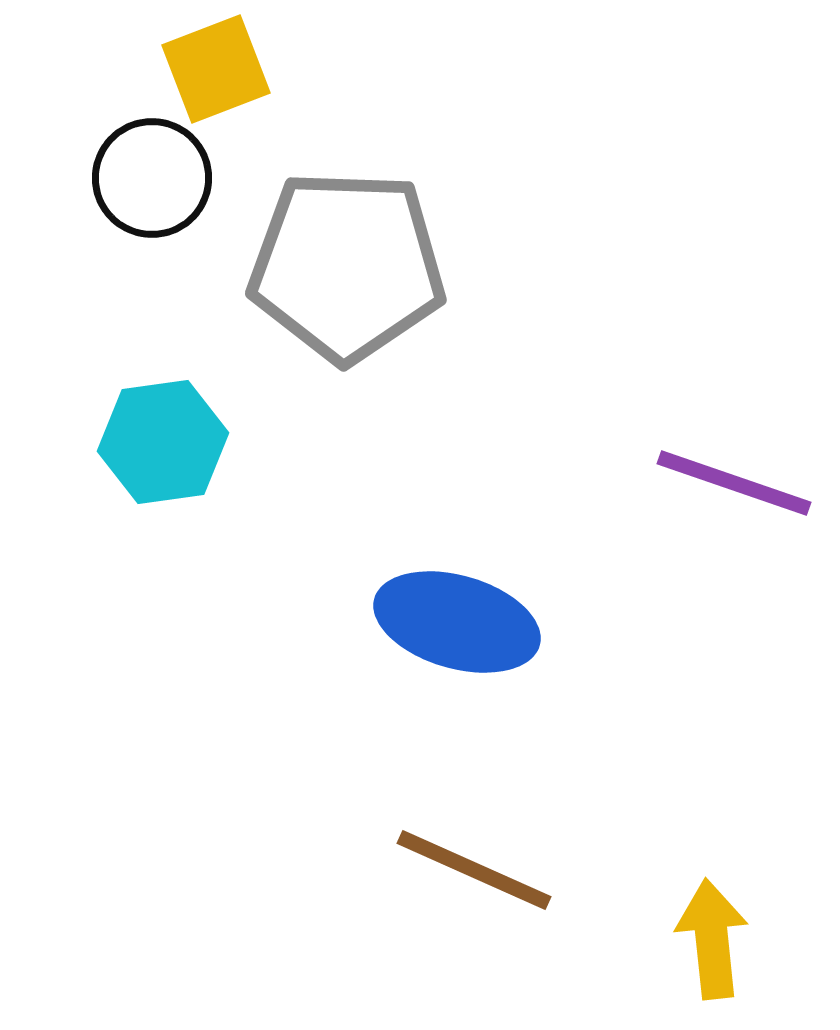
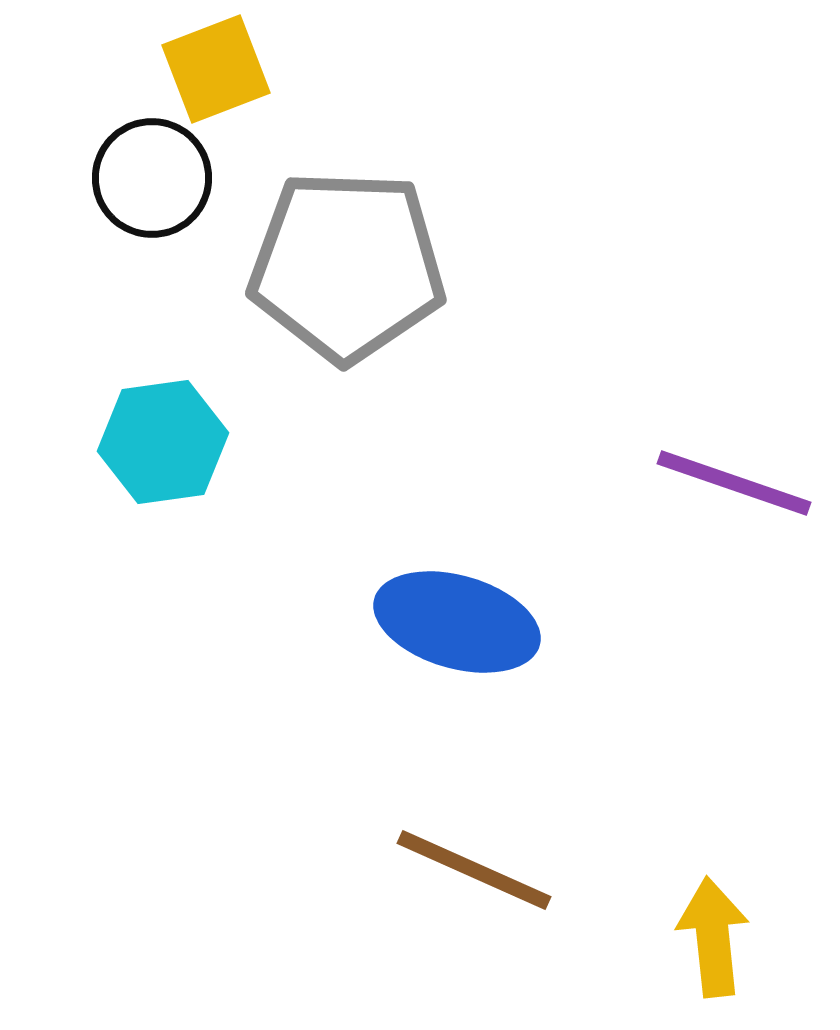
yellow arrow: moved 1 px right, 2 px up
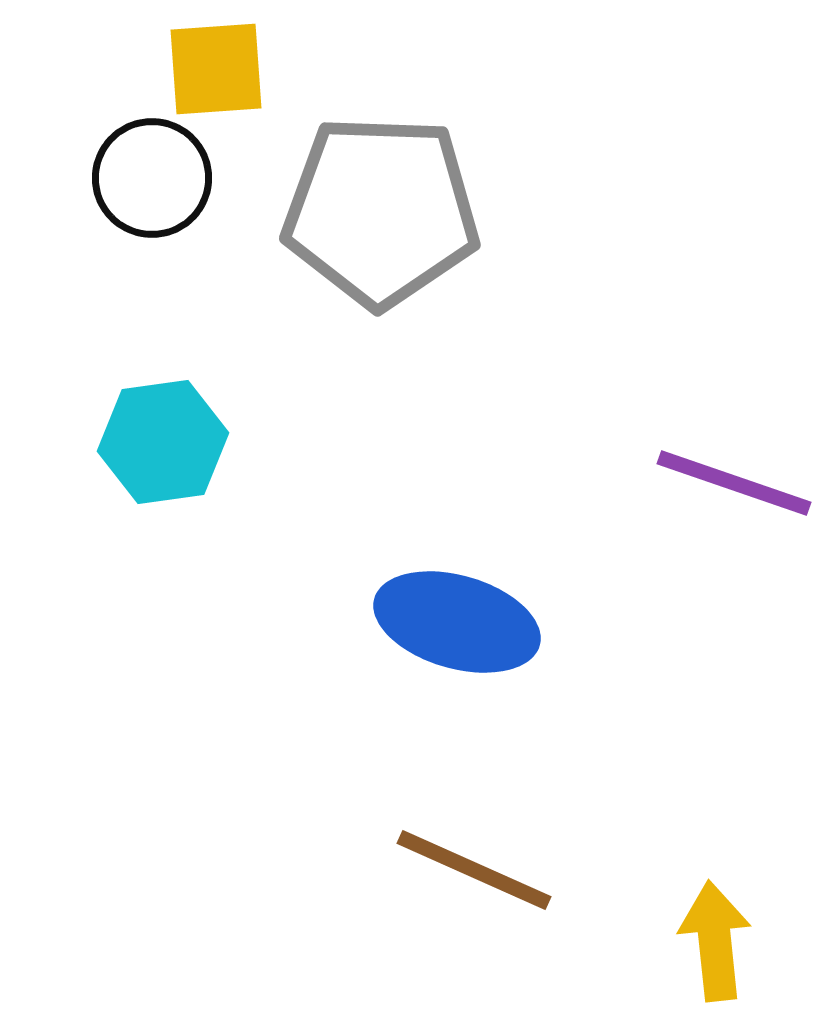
yellow square: rotated 17 degrees clockwise
gray pentagon: moved 34 px right, 55 px up
yellow arrow: moved 2 px right, 4 px down
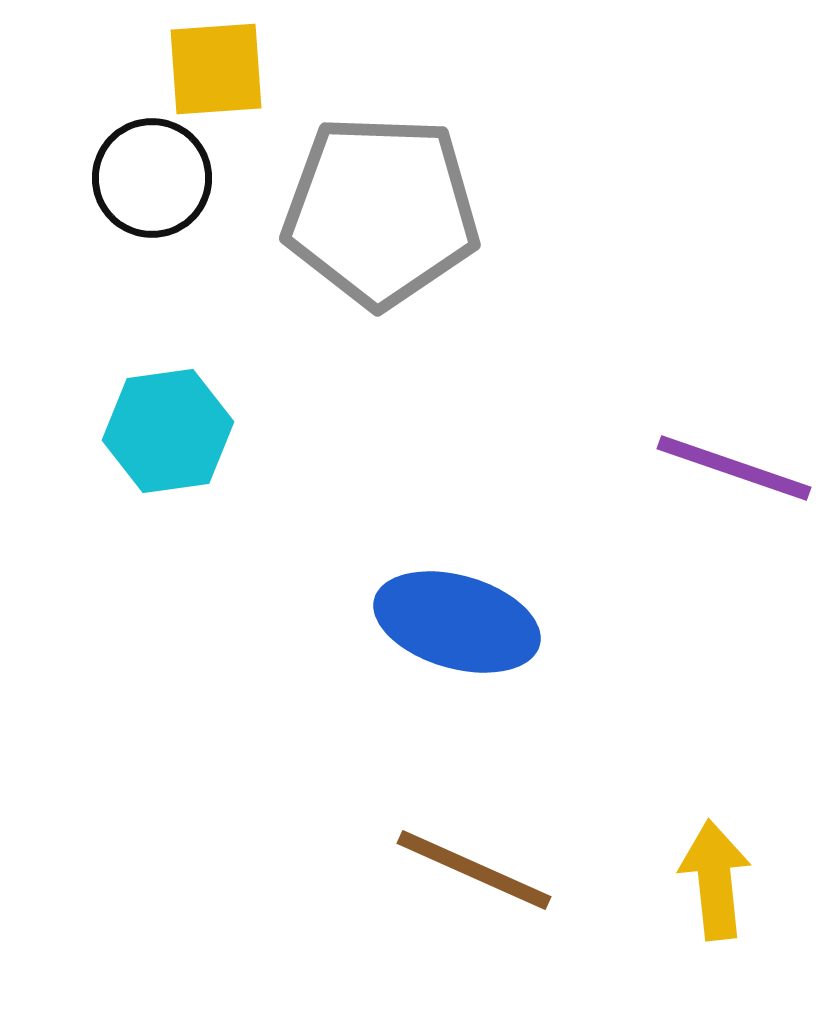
cyan hexagon: moved 5 px right, 11 px up
purple line: moved 15 px up
yellow arrow: moved 61 px up
